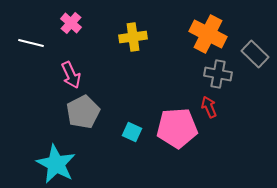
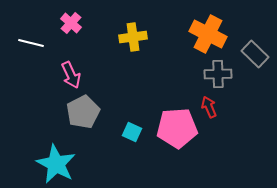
gray cross: rotated 12 degrees counterclockwise
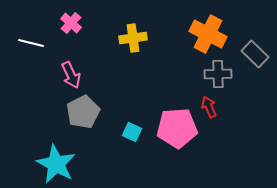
yellow cross: moved 1 px down
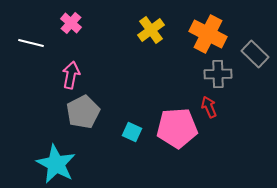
yellow cross: moved 18 px right, 8 px up; rotated 28 degrees counterclockwise
pink arrow: rotated 144 degrees counterclockwise
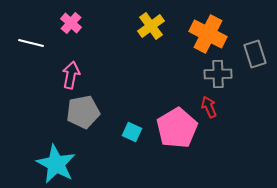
yellow cross: moved 4 px up
gray rectangle: rotated 28 degrees clockwise
gray pentagon: rotated 16 degrees clockwise
pink pentagon: rotated 27 degrees counterclockwise
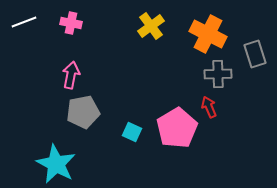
pink cross: rotated 30 degrees counterclockwise
white line: moved 7 px left, 21 px up; rotated 35 degrees counterclockwise
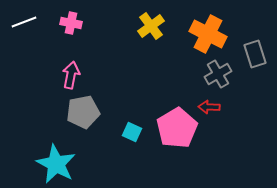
gray cross: rotated 28 degrees counterclockwise
red arrow: rotated 65 degrees counterclockwise
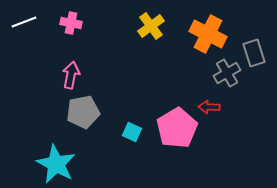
gray rectangle: moved 1 px left, 1 px up
gray cross: moved 9 px right, 1 px up
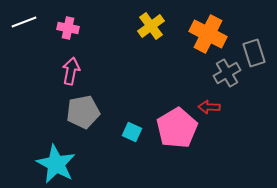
pink cross: moved 3 px left, 5 px down
pink arrow: moved 4 px up
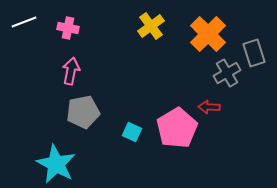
orange cross: rotated 18 degrees clockwise
